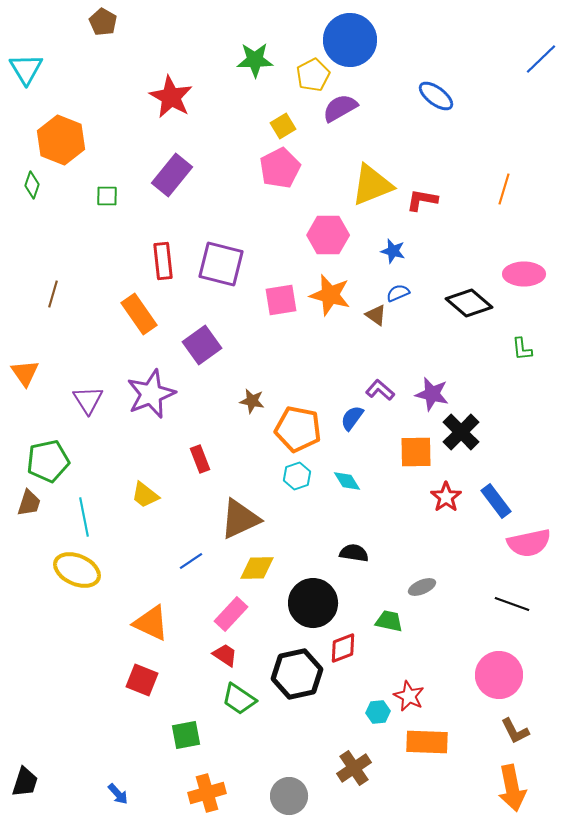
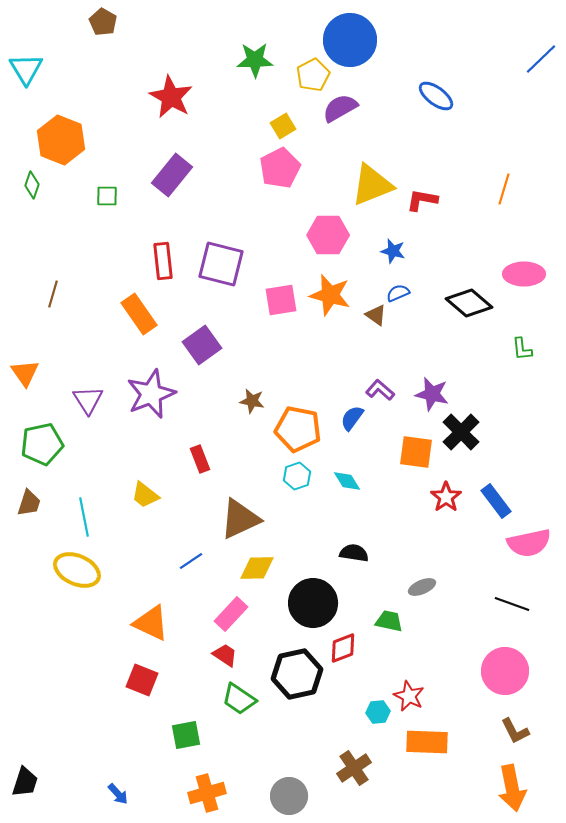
orange square at (416, 452): rotated 9 degrees clockwise
green pentagon at (48, 461): moved 6 px left, 17 px up
pink circle at (499, 675): moved 6 px right, 4 px up
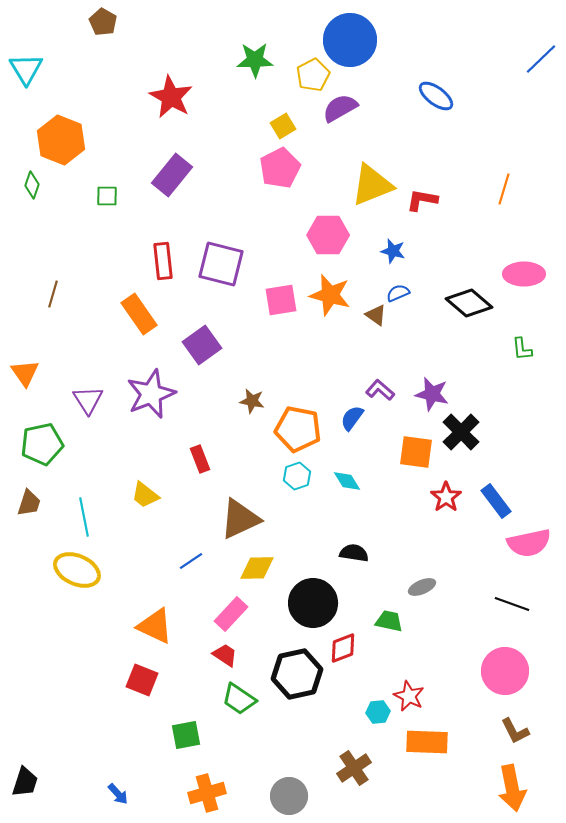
orange triangle at (151, 623): moved 4 px right, 3 px down
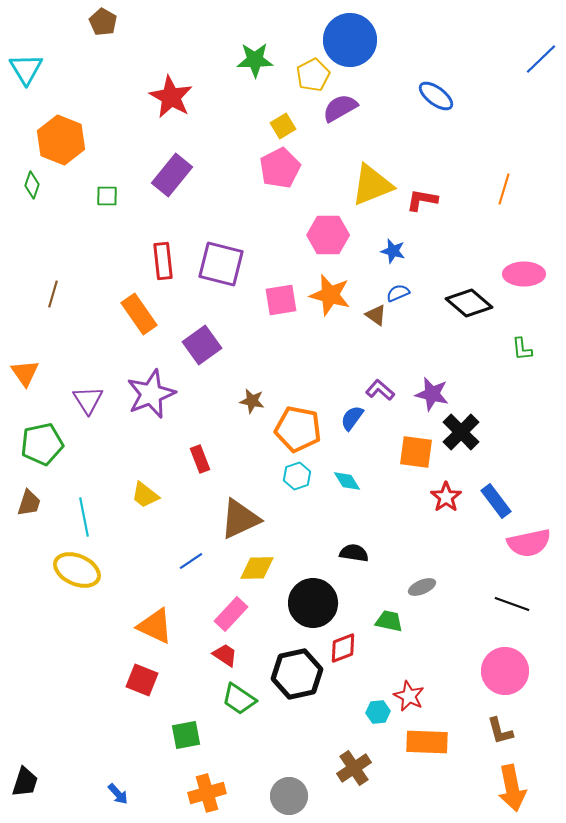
brown L-shape at (515, 731): moved 15 px left; rotated 12 degrees clockwise
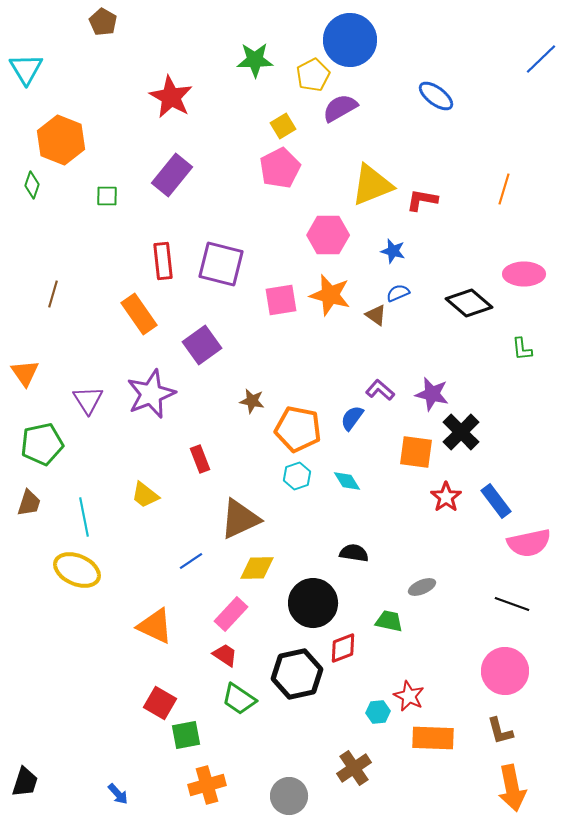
red square at (142, 680): moved 18 px right, 23 px down; rotated 8 degrees clockwise
orange rectangle at (427, 742): moved 6 px right, 4 px up
orange cross at (207, 793): moved 8 px up
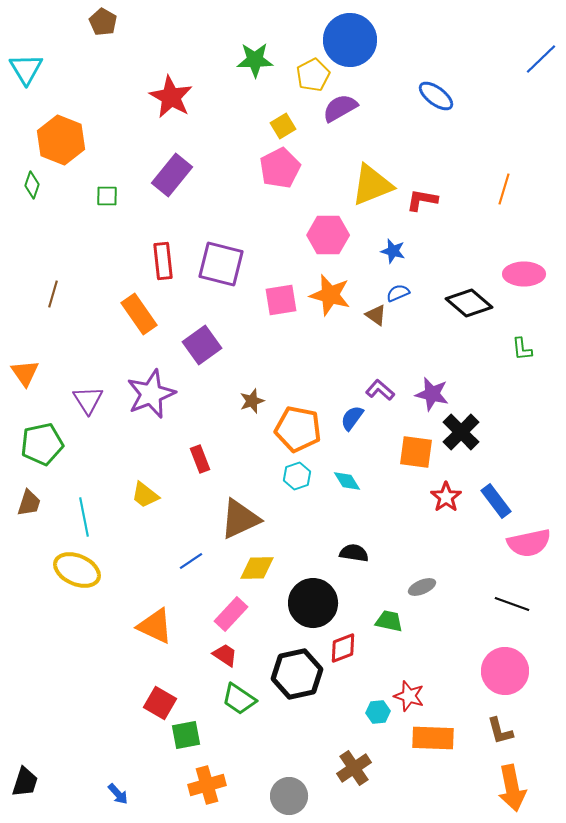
brown star at (252, 401): rotated 30 degrees counterclockwise
red star at (409, 696): rotated 8 degrees counterclockwise
